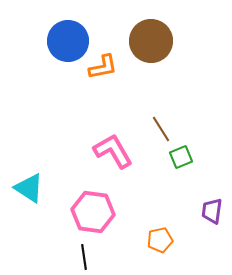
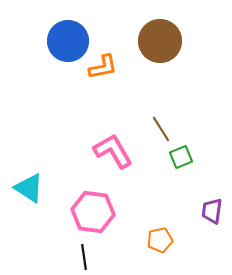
brown circle: moved 9 px right
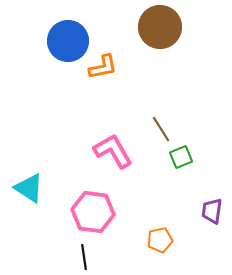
brown circle: moved 14 px up
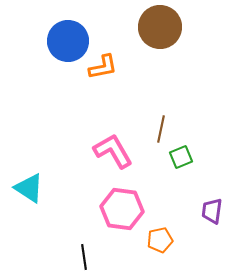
brown line: rotated 44 degrees clockwise
pink hexagon: moved 29 px right, 3 px up
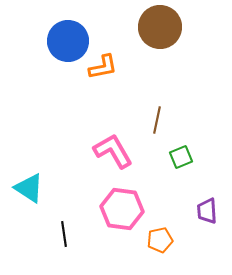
brown line: moved 4 px left, 9 px up
purple trapezoid: moved 5 px left; rotated 12 degrees counterclockwise
black line: moved 20 px left, 23 px up
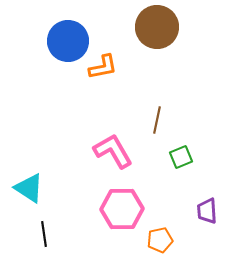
brown circle: moved 3 px left
pink hexagon: rotated 9 degrees counterclockwise
black line: moved 20 px left
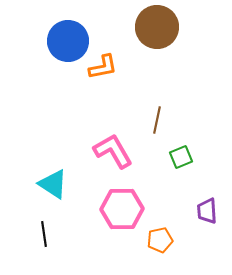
cyan triangle: moved 24 px right, 4 px up
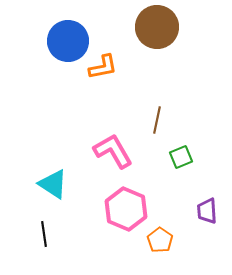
pink hexagon: moved 4 px right; rotated 24 degrees clockwise
orange pentagon: rotated 25 degrees counterclockwise
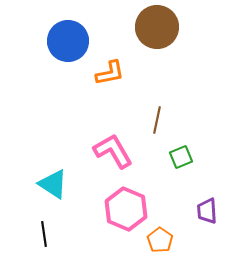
orange L-shape: moved 7 px right, 6 px down
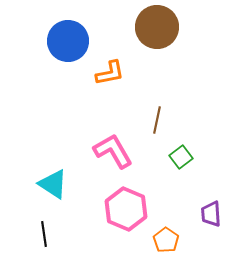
green square: rotated 15 degrees counterclockwise
purple trapezoid: moved 4 px right, 3 px down
orange pentagon: moved 6 px right
